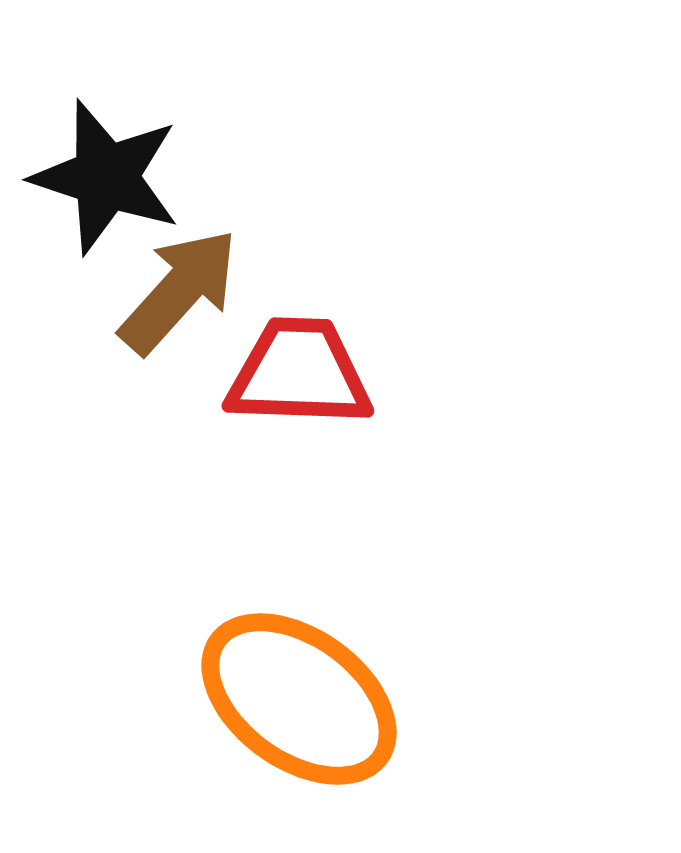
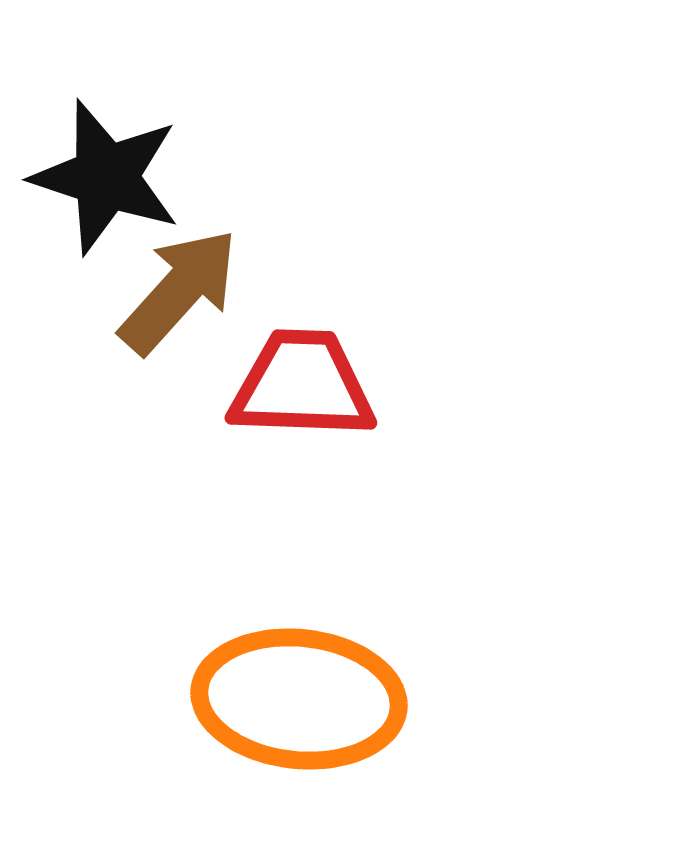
red trapezoid: moved 3 px right, 12 px down
orange ellipse: rotated 30 degrees counterclockwise
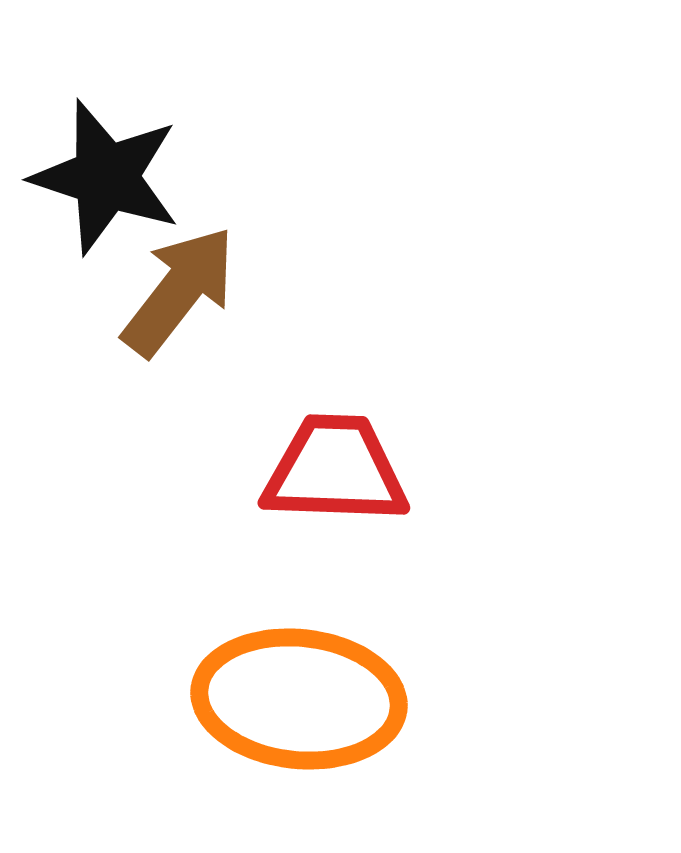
brown arrow: rotated 4 degrees counterclockwise
red trapezoid: moved 33 px right, 85 px down
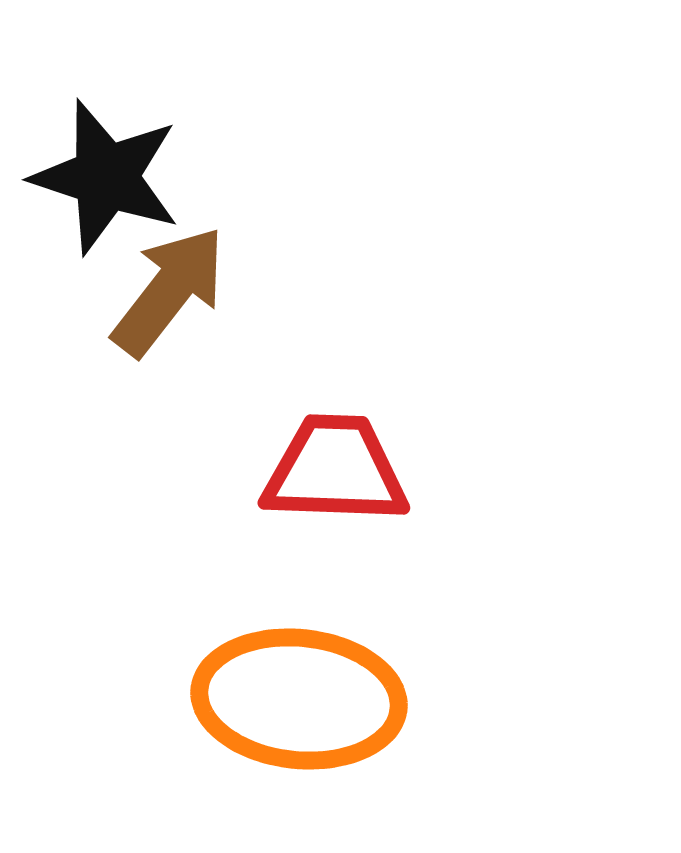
brown arrow: moved 10 px left
